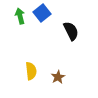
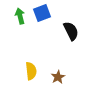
blue square: rotated 18 degrees clockwise
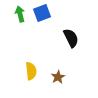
green arrow: moved 2 px up
black semicircle: moved 7 px down
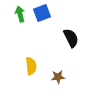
yellow semicircle: moved 5 px up
brown star: rotated 24 degrees clockwise
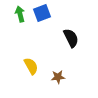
yellow semicircle: rotated 24 degrees counterclockwise
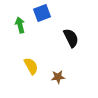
green arrow: moved 11 px down
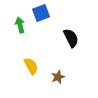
blue square: moved 1 px left
brown star: rotated 16 degrees counterclockwise
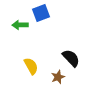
green arrow: rotated 77 degrees counterclockwise
black semicircle: moved 20 px down; rotated 18 degrees counterclockwise
